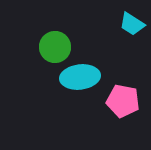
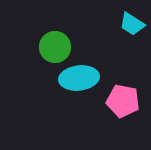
cyan ellipse: moved 1 px left, 1 px down
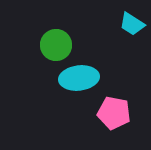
green circle: moved 1 px right, 2 px up
pink pentagon: moved 9 px left, 12 px down
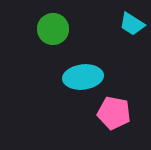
green circle: moved 3 px left, 16 px up
cyan ellipse: moved 4 px right, 1 px up
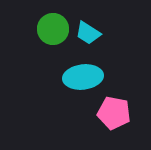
cyan trapezoid: moved 44 px left, 9 px down
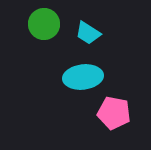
green circle: moved 9 px left, 5 px up
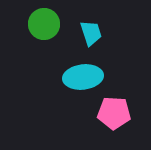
cyan trapezoid: moved 3 px right; rotated 140 degrees counterclockwise
pink pentagon: rotated 8 degrees counterclockwise
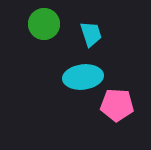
cyan trapezoid: moved 1 px down
pink pentagon: moved 3 px right, 8 px up
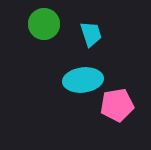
cyan ellipse: moved 3 px down
pink pentagon: rotated 12 degrees counterclockwise
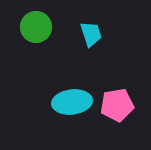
green circle: moved 8 px left, 3 px down
cyan ellipse: moved 11 px left, 22 px down
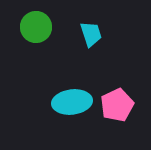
pink pentagon: rotated 16 degrees counterclockwise
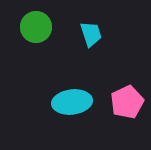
pink pentagon: moved 10 px right, 3 px up
